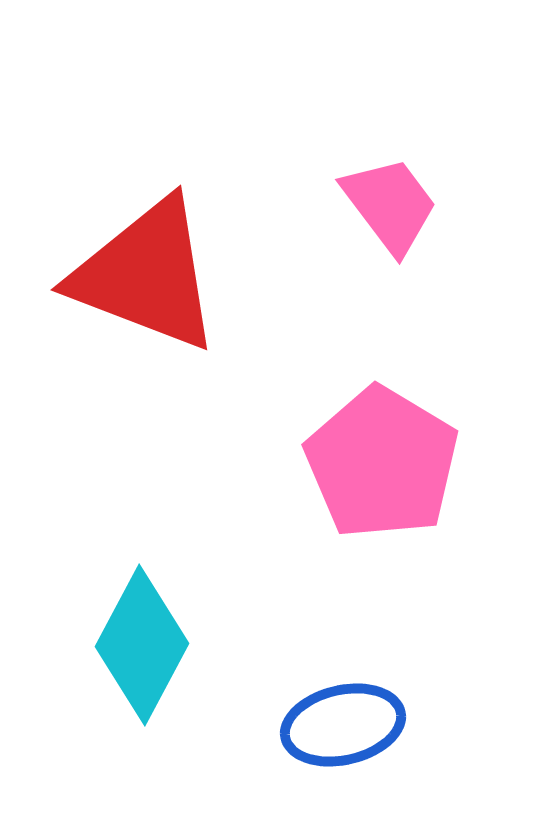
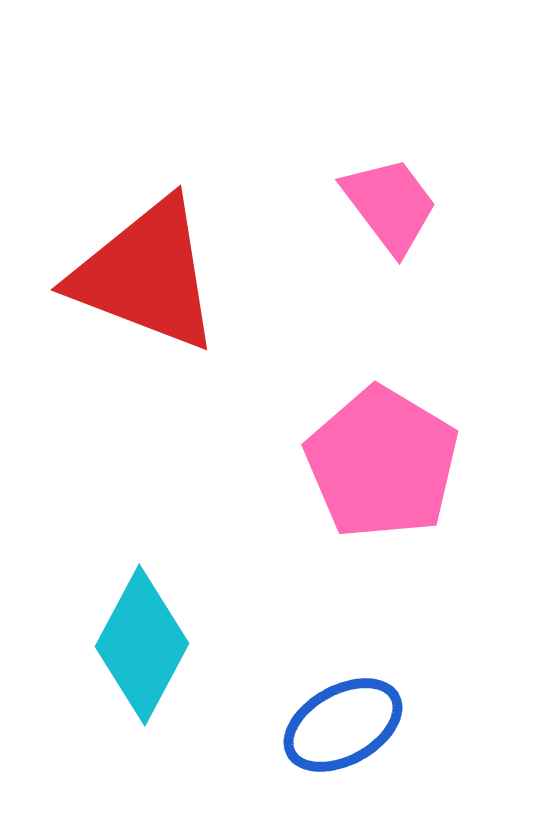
blue ellipse: rotated 16 degrees counterclockwise
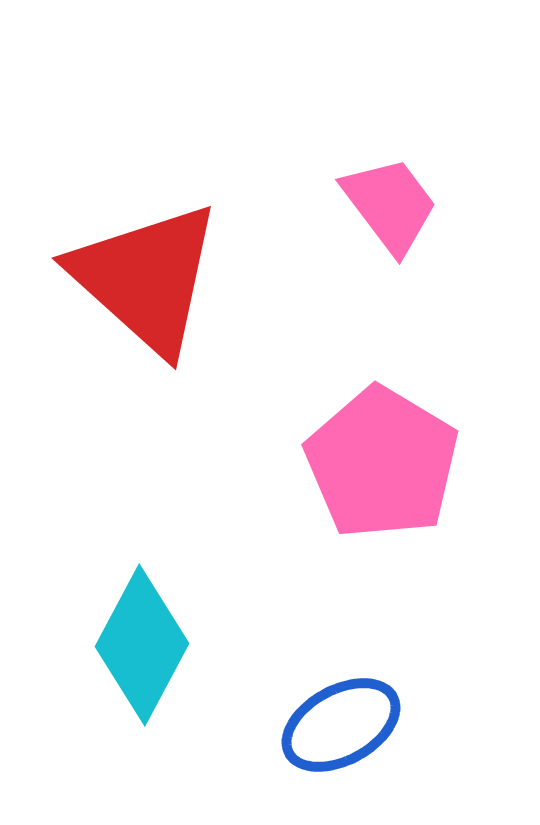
red triangle: moved 3 px down; rotated 21 degrees clockwise
blue ellipse: moved 2 px left
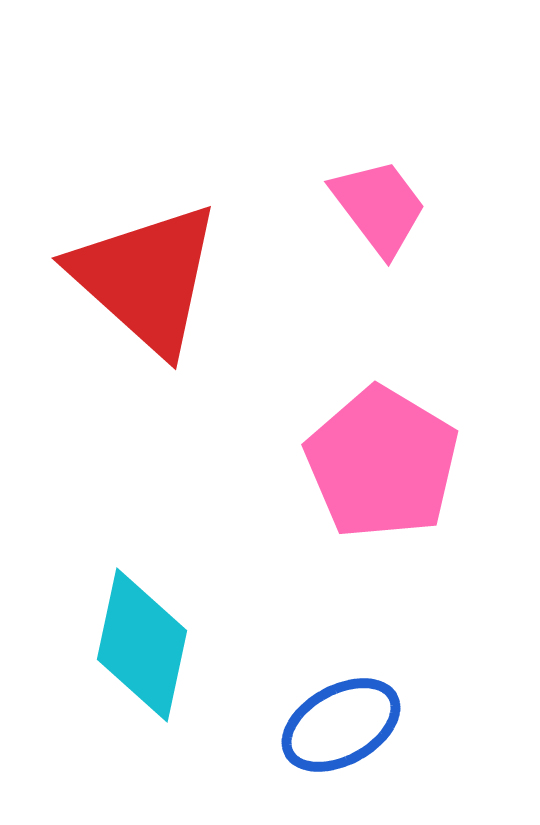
pink trapezoid: moved 11 px left, 2 px down
cyan diamond: rotated 16 degrees counterclockwise
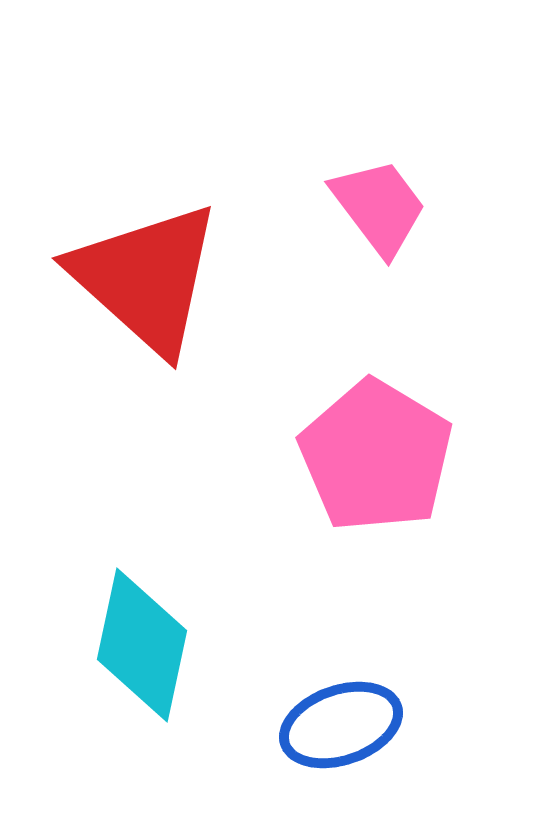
pink pentagon: moved 6 px left, 7 px up
blue ellipse: rotated 10 degrees clockwise
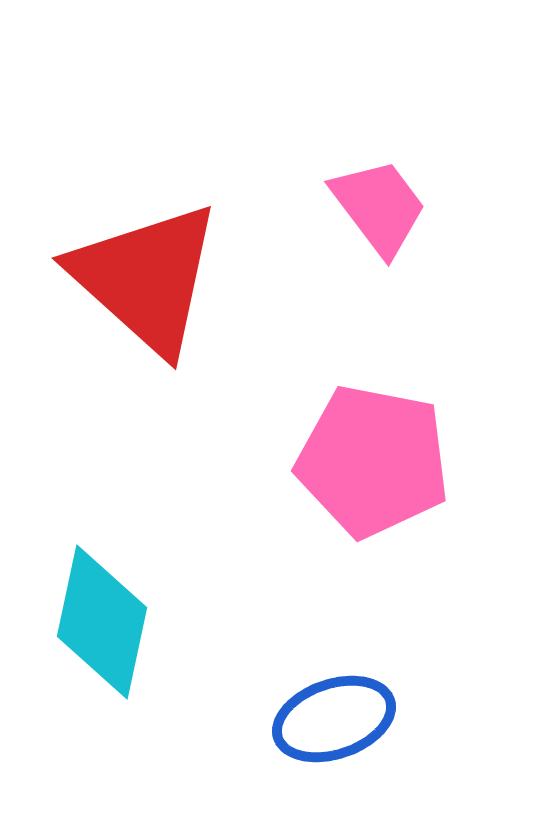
pink pentagon: moved 3 px left, 5 px down; rotated 20 degrees counterclockwise
cyan diamond: moved 40 px left, 23 px up
blue ellipse: moved 7 px left, 6 px up
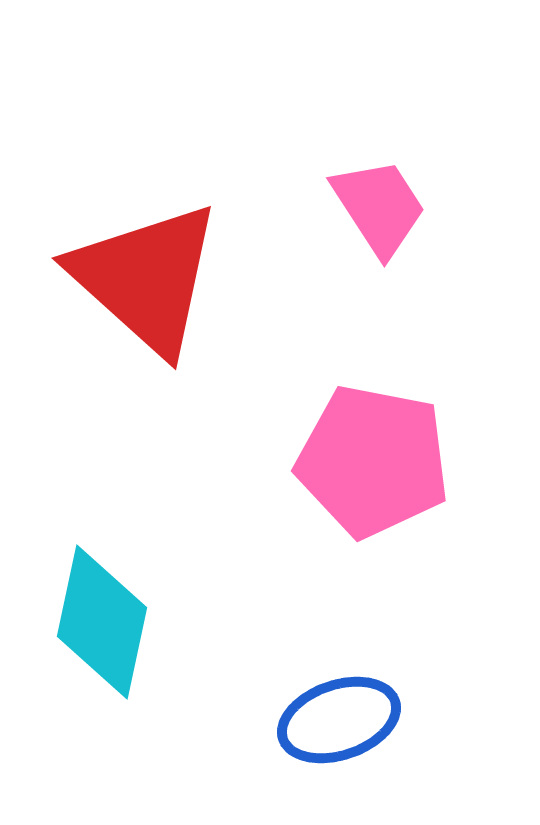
pink trapezoid: rotated 4 degrees clockwise
blue ellipse: moved 5 px right, 1 px down
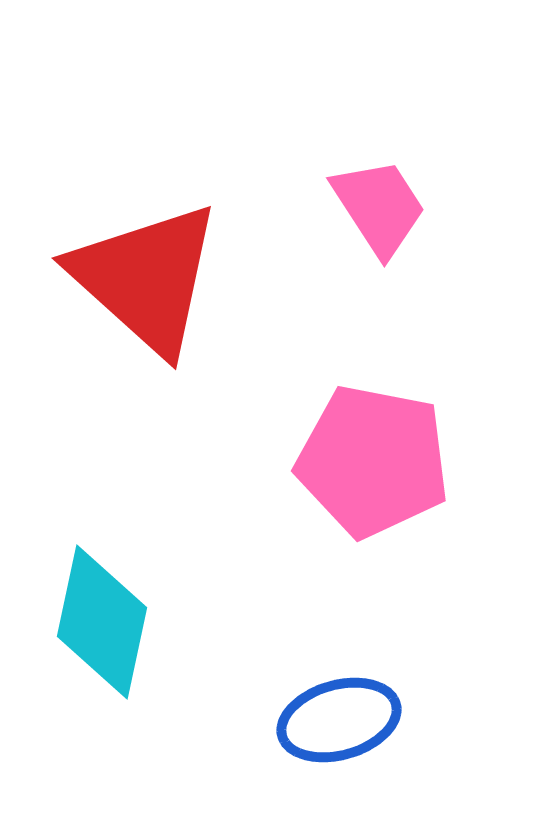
blue ellipse: rotated 3 degrees clockwise
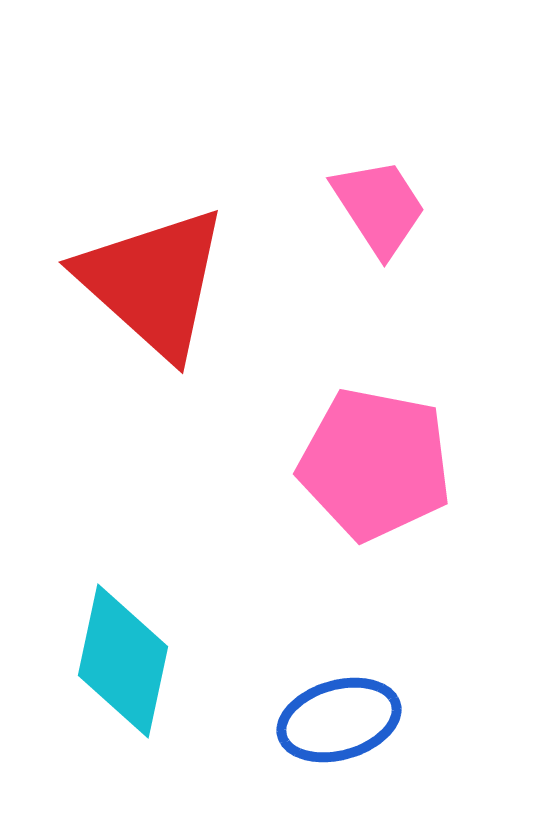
red triangle: moved 7 px right, 4 px down
pink pentagon: moved 2 px right, 3 px down
cyan diamond: moved 21 px right, 39 px down
